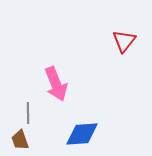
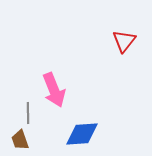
pink arrow: moved 2 px left, 6 px down
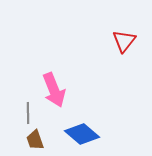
blue diamond: rotated 44 degrees clockwise
brown trapezoid: moved 15 px right
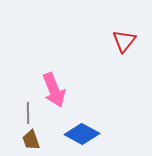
blue diamond: rotated 12 degrees counterclockwise
brown trapezoid: moved 4 px left
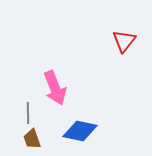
pink arrow: moved 1 px right, 2 px up
blue diamond: moved 2 px left, 3 px up; rotated 16 degrees counterclockwise
brown trapezoid: moved 1 px right, 1 px up
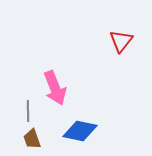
red triangle: moved 3 px left
gray line: moved 2 px up
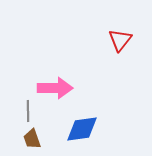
red triangle: moved 1 px left, 1 px up
pink arrow: rotated 68 degrees counterclockwise
blue diamond: moved 2 px right, 2 px up; rotated 20 degrees counterclockwise
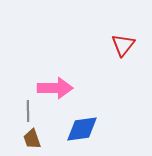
red triangle: moved 3 px right, 5 px down
